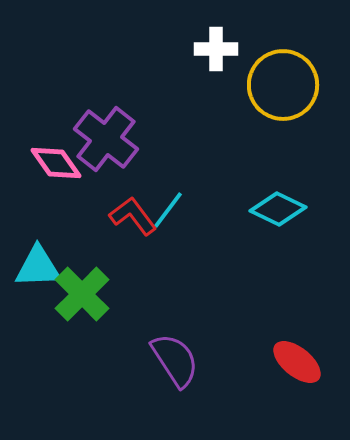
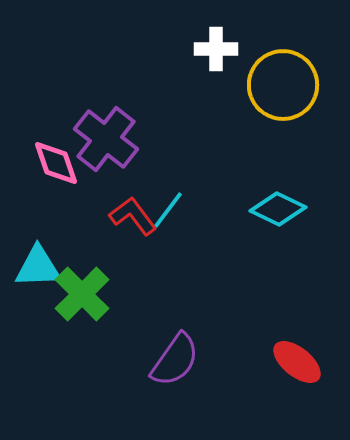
pink diamond: rotated 16 degrees clockwise
purple semicircle: rotated 68 degrees clockwise
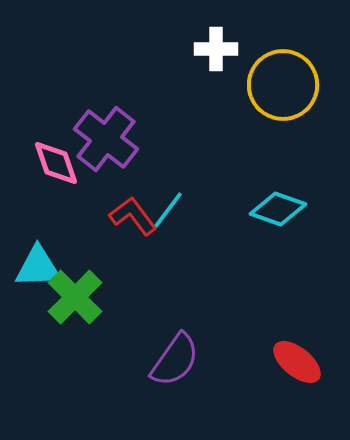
cyan diamond: rotated 6 degrees counterclockwise
green cross: moved 7 px left, 3 px down
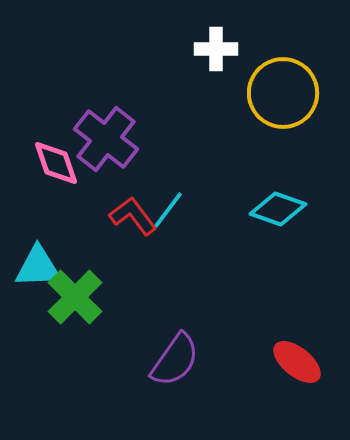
yellow circle: moved 8 px down
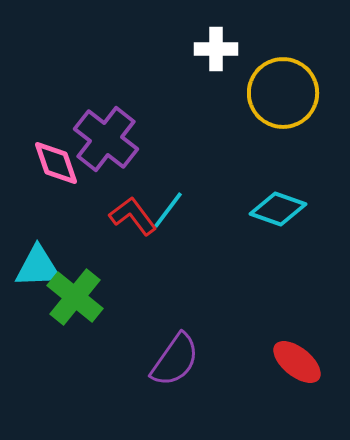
green cross: rotated 6 degrees counterclockwise
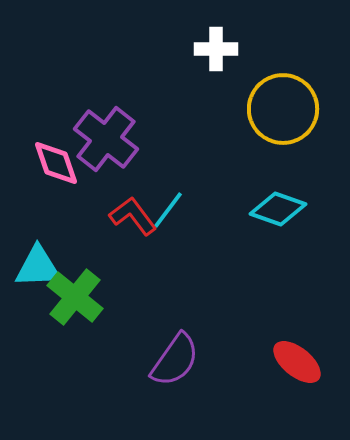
yellow circle: moved 16 px down
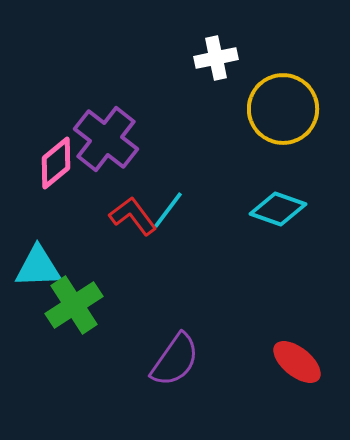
white cross: moved 9 px down; rotated 12 degrees counterclockwise
pink diamond: rotated 70 degrees clockwise
green cross: moved 1 px left, 8 px down; rotated 18 degrees clockwise
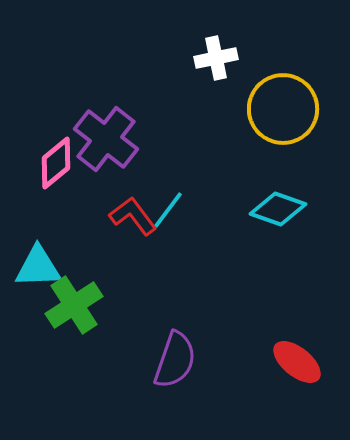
purple semicircle: rotated 16 degrees counterclockwise
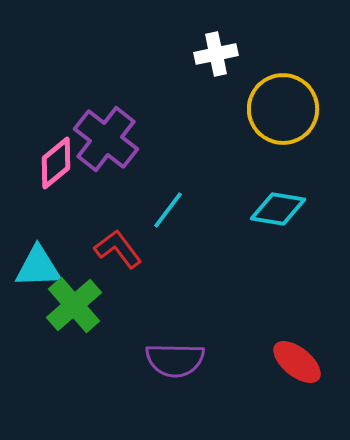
white cross: moved 4 px up
cyan diamond: rotated 10 degrees counterclockwise
red L-shape: moved 15 px left, 33 px down
green cross: rotated 8 degrees counterclockwise
purple semicircle: rotated 72 degrees clockwise
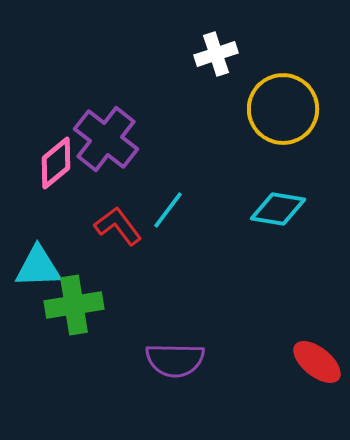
white cross: rotated 6 degrees counterclockwise
red L-shape: moved 23 px up
green cross: rotated 32 degrees clockwise
red ellipse: moved 20 px right
